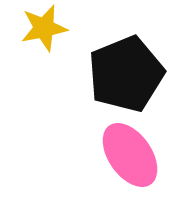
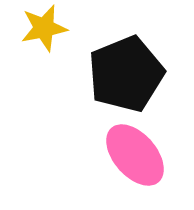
pink ellipse: moved 5 px right; rotated 6 degrees counterclockwise
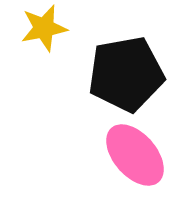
black pentagon: rotated 12 degrees clockwise
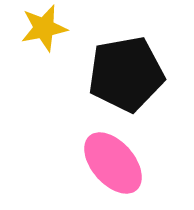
pink ellipse: moved 22 px left, 8 px down
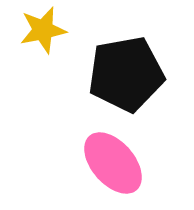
yellow star: moved 1 px left, 2 px down
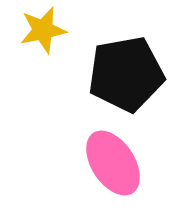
pink ellipse: rotated 8 degrees clockwise
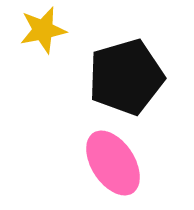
black pentagon: moved 3 px down; rotated 6 degrees counterclockwise
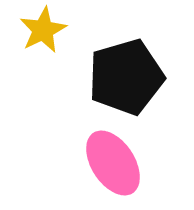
yellow star: rotated 15 degrees counterclockwise
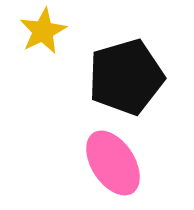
yellow star: moved 1 px down
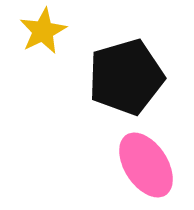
pink ellipse: moved 33 px right, 2 px down
